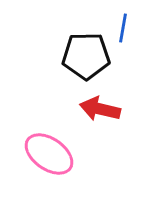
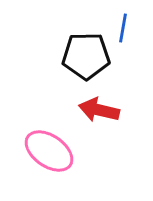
red arrow: moved 1 px left, 1 px down
pink ellipse: moved 3 px up
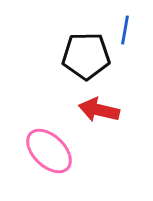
blue line: moved 2 px right, 2 px down
pink ellipse: rotated 9 degrees clockwise
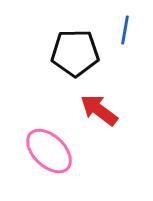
black pentagon: moved 11 px left, 3 px up
red arrow: rotated 24 degrees clockwise
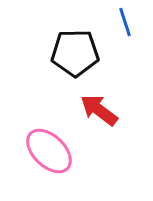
blue line: moved 8 px up; rotated 28 degrees counterclockwise
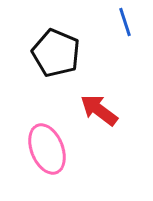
black pentagon: moved 19 px left; rotated 24 degrees clockwise
pink ellipse: moved 2 px left, 2 px up; rotated 24 degrees clockwise
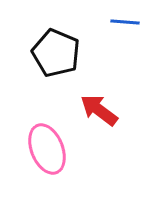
blue line: rotated 68 degrees counterclockwise
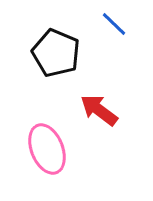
blue line: moved 11 px left, 2 px down; rotated 40 degrees clockwise
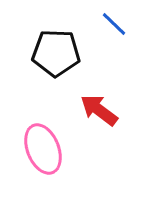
black pentagon: rotated 21 degrees counterclockwise
pink ellipse: moved 4 px left
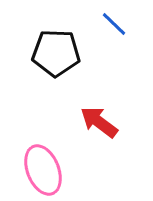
red arrow: moved 12 px down
pink ellipse: moved 21 px down
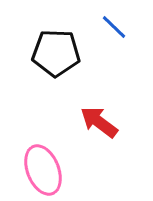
blue line: moved 3 px down
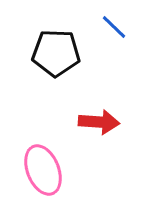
red arrow: rotated 147 degrees clockwise
